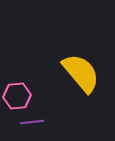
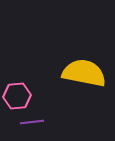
yellow semicircle: moved 3 px right; rotated 39 degrees counterclockwise
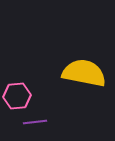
purple line: moved 3 px right
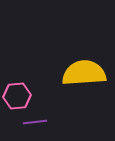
yellow semicircle: rotated 15 degrees counterclockwise
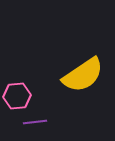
yellow semicircle: moved 1 px left, 2 px down; rotated 150 degrees clockwise
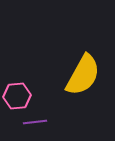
yellow semicircle: rotated 27 degrees counterclockwise
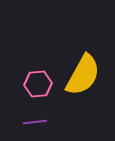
pink hexagon: moved 21 px right, 12 px up
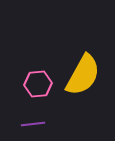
purple line: moved 2 px left, 2 px down
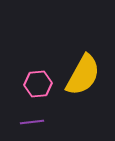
purple line: moved 1 px left, 2 px up
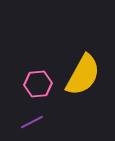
purple line: rotated 20 degrees counterclockwise
